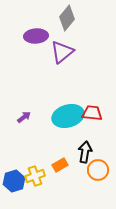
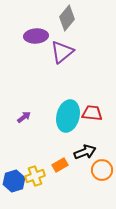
cyan ellipse: rotated 60 degrees counterclockwise
black arrow: rotated 60 degrees clockwise
orange circle: moved 4 px right
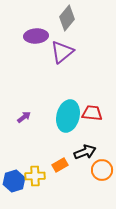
yellow cross: rotated 18 degrees clockwise
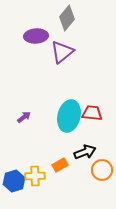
cyan ellipse: moved 1 px right
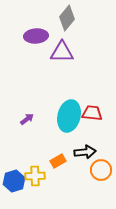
purple triangle: rotated 40 degrees clockwise
purple arrow: moved 3 px right, 2 px down
black arrow: rotated 15 degrees clockwise
orange rectangle: moved 2 px left, 4 px up
orange circle: moved 1 px left
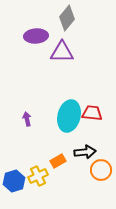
purple arrow: rotated 64 degrees counterclockwise
yellow cross: moved 3 px right; rotated 24 degrees counterclockwise
